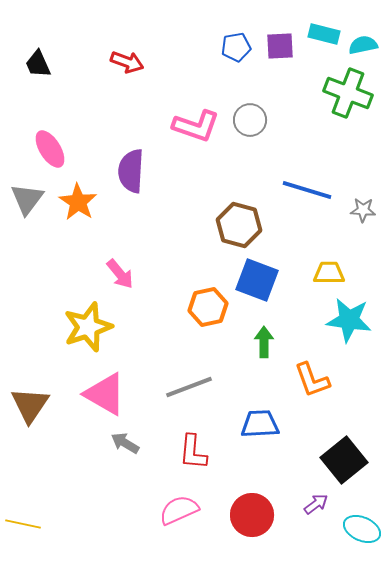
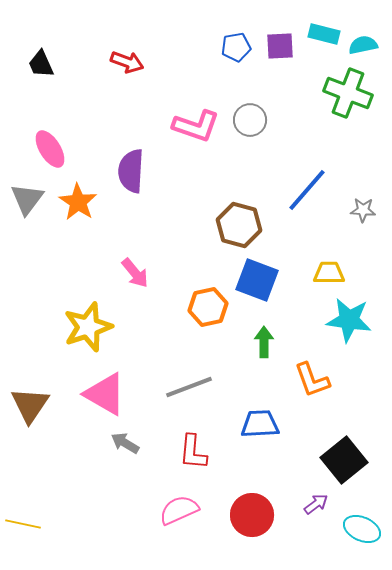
black trapezoid: moved 3 px right
blue line: rotated 66 degrees counterclockwise
pink arrow: moved 15 px right, 1 px up
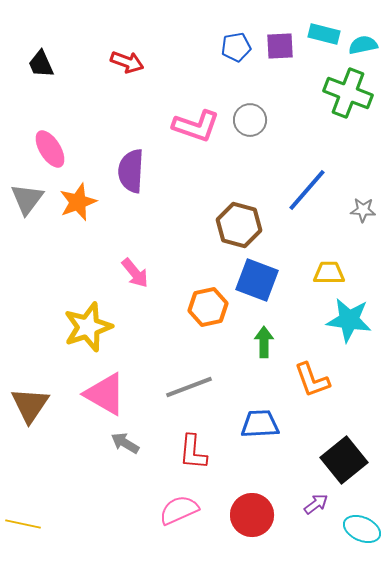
orange star: rotated 18 degrees clockwise
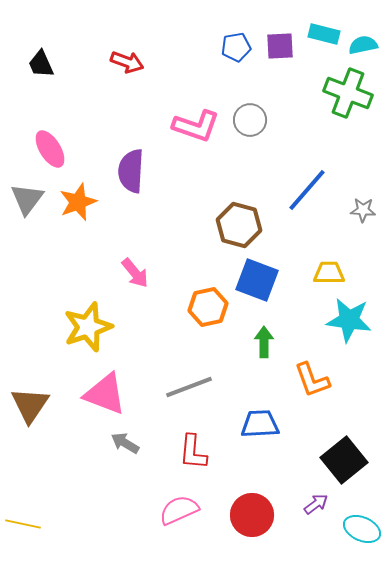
pink triangle: rotated 9 degrees counterclockwise
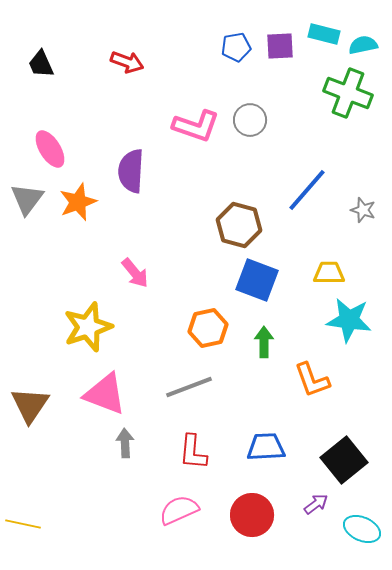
gray star: rotated 15 degrees clockwise
orange hexagon: moved 21 px down
blue trapezoid: moved 6 px right, 23 px down
gray arrow: rotated 56 degrees clockwise
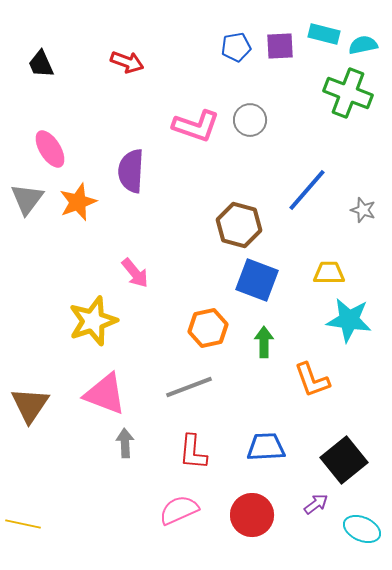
yellow star: moved 5 px right, 6 px up
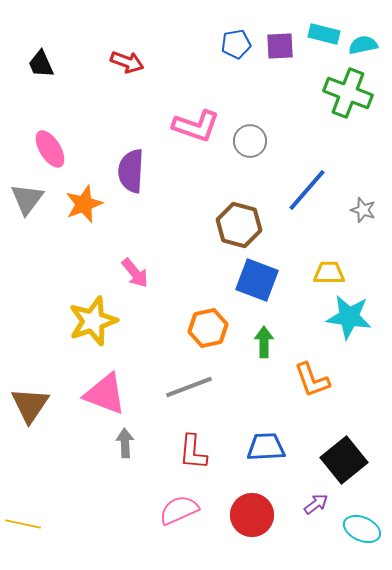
blue pentagon: moved 3 px up
gray circle: moved 21 px down
orange star: moved 6 px right, 2 px down
cyan star: moved 3 px up
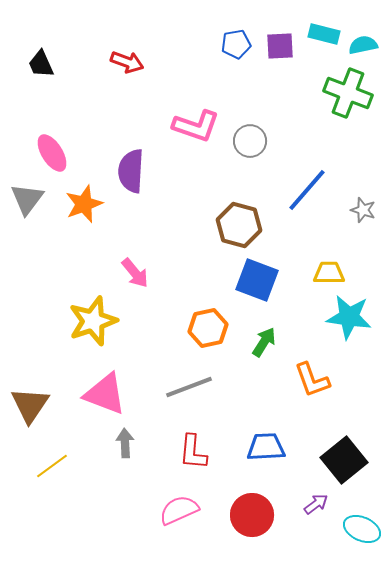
pink ellipse: moved 2 px right, 4 px down
green arrow: rotated 32 degrees clockwise
yellow line: moved 29 px right, 58 px up; rotated 48 degrees counterclockwise
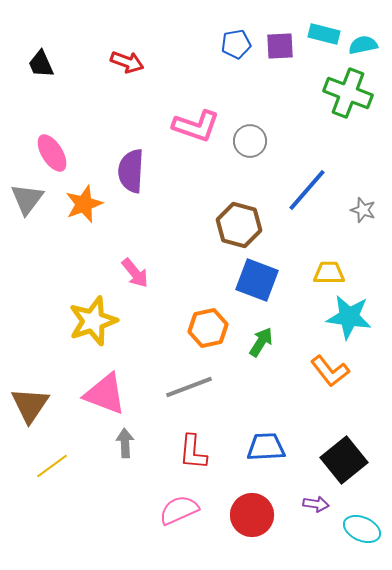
green arrow: moved 3 px left
orange L-shape: moved 18 px right, 9 px up; rotated 18 degrees counterclockwise
purple arrow: rotated 45 degrees clockwise
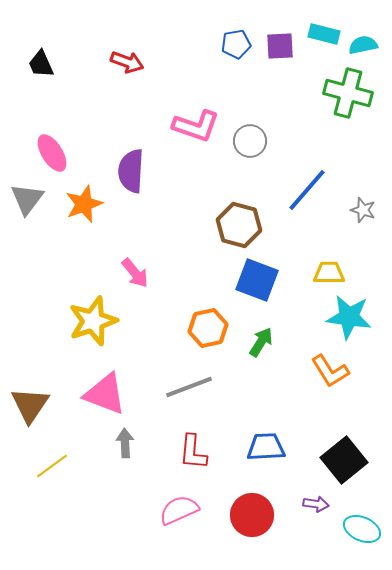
green cross: rotated 6 degrees counterclockwise
orange L-shape: rotated 6 degrees clockwise
